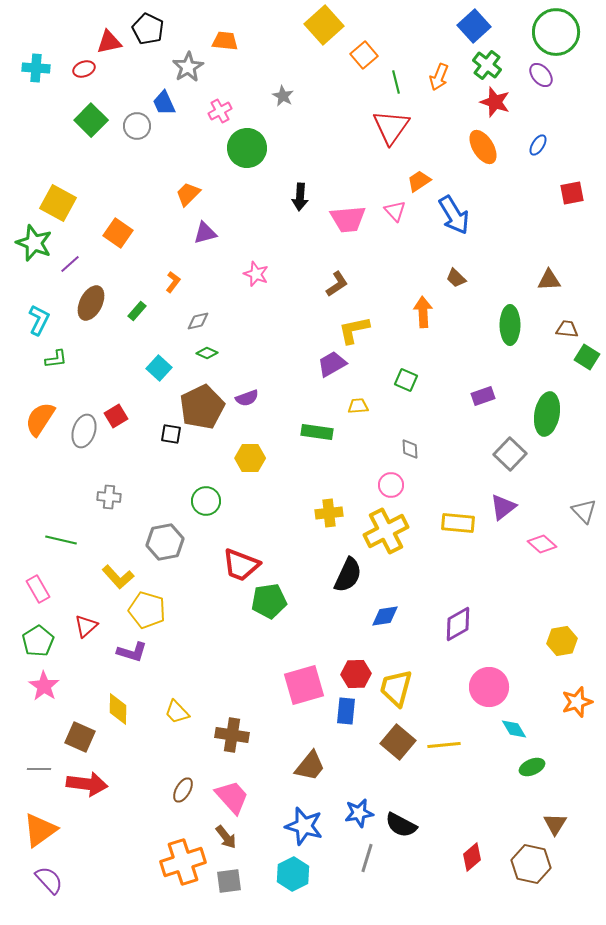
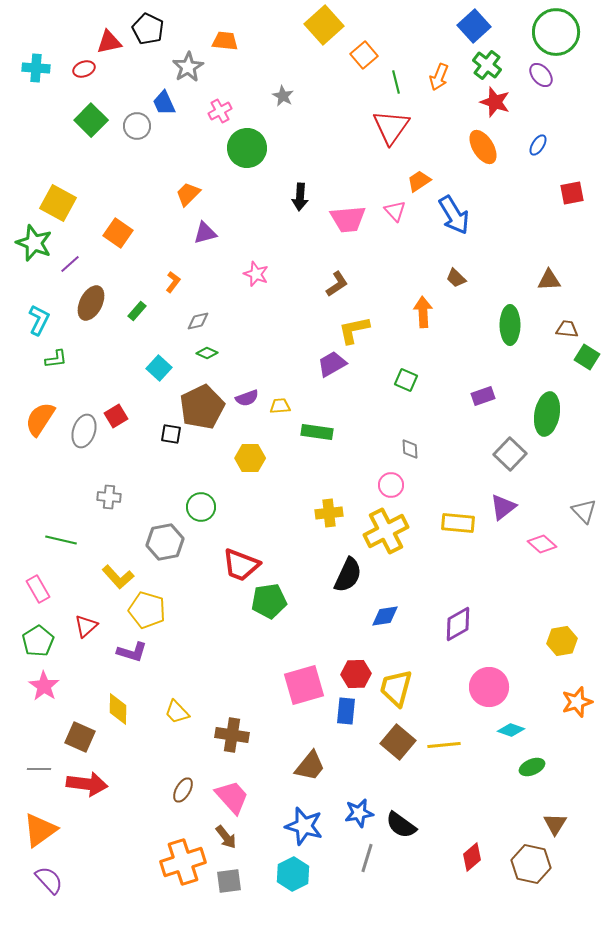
yellow trapezoid at (358, 406): moved 78 px left
green circle at (206, 501): moved 5 px left, 6 px down
cyan diamond at (514, 729): moved 3 px left, 1 px down; rotated 40 degrees counterclockwise
black semicircle at (401, 825): rotated 8 degrees clockwise
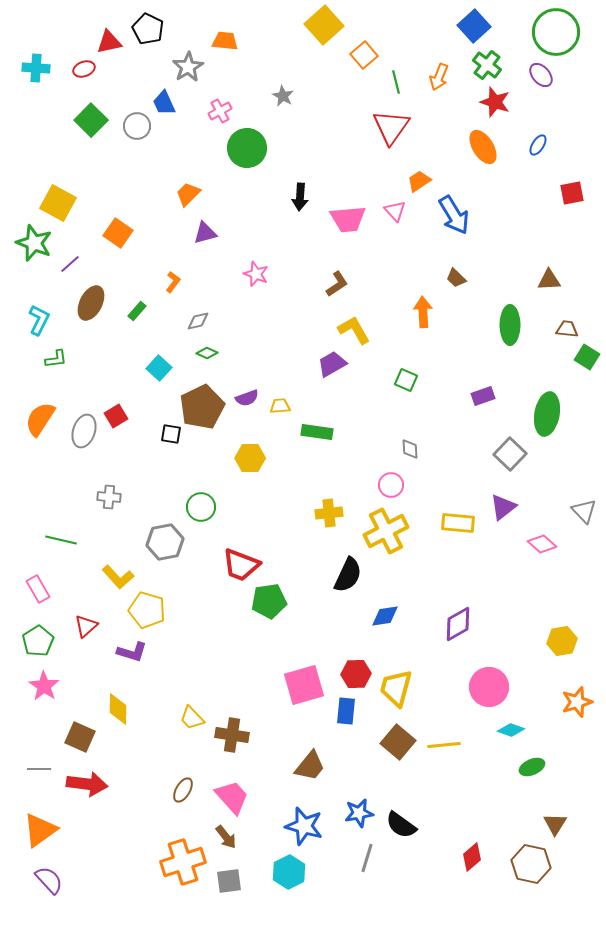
yellow L-shape at (354, 330): rotated 72 degrees clockwise
yellow trapezoid at (177, 712): moved 15 px right, 6 px down
cyan hexagon at (293, 874): moved 4 px left, 2 px up
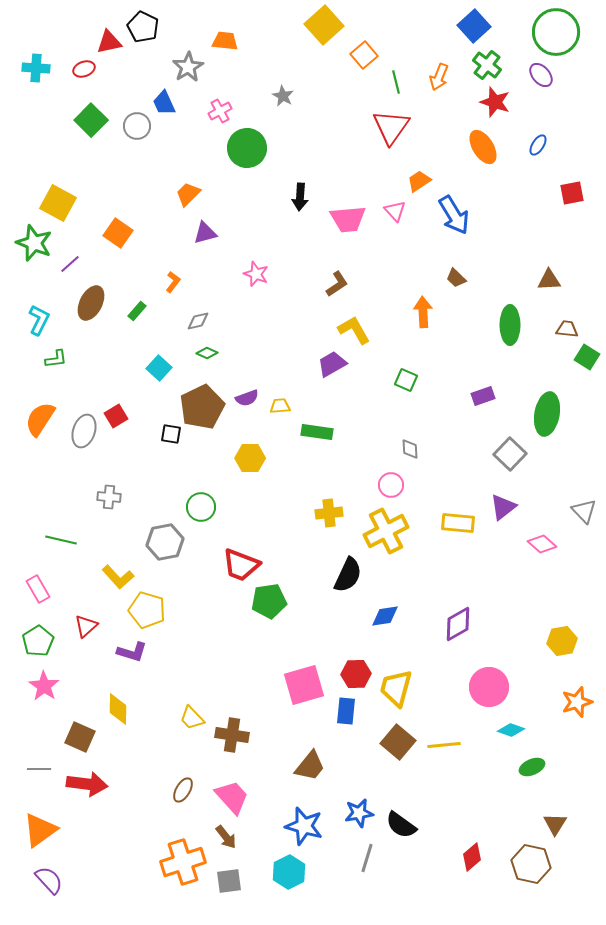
black pentagon at (148, 29): moved 5 px left, 2 px up
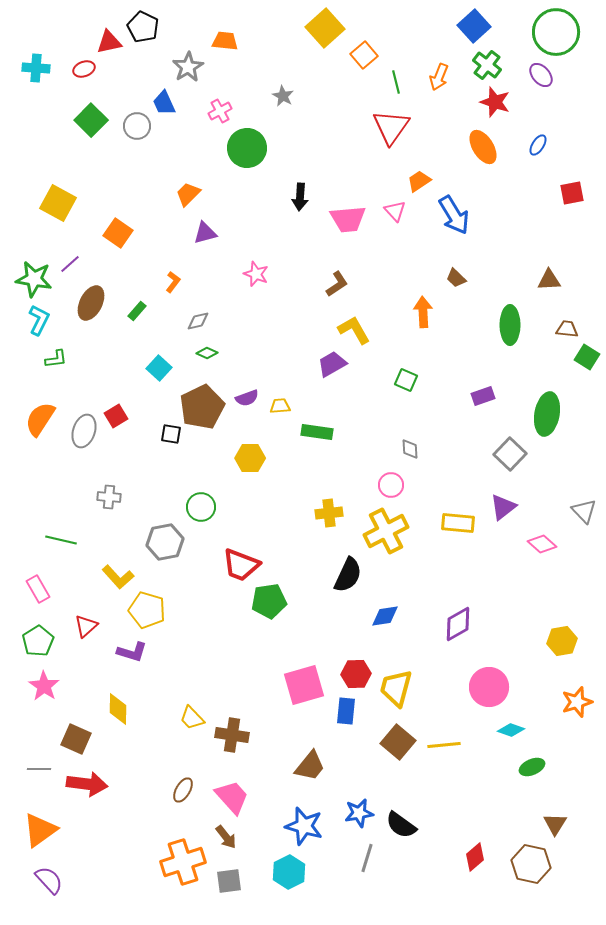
yellow square at (324, 25): moved 1 px right, 3 px down
green star at (34, 243): moved 36 px down; rotated 12 degrees counterclockwise
brown square at (80, 737): moved 4 px left, 2 px down
red diamond at (472, 857): moved 3 px right
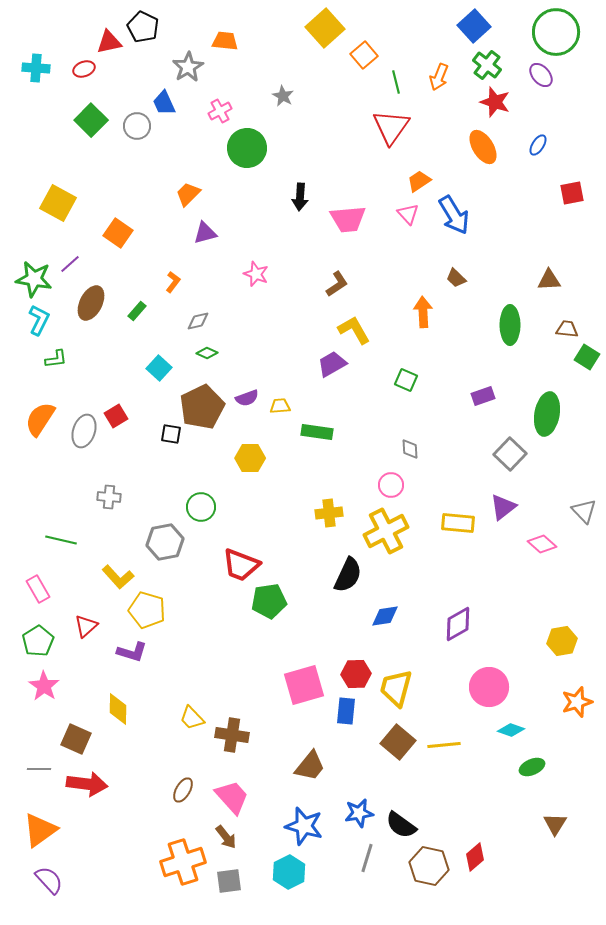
pink triangle at (395, 211): moved 13 px right, 3 px down
brown hexagon at (531, 864): moved 102 px left, 2 px down
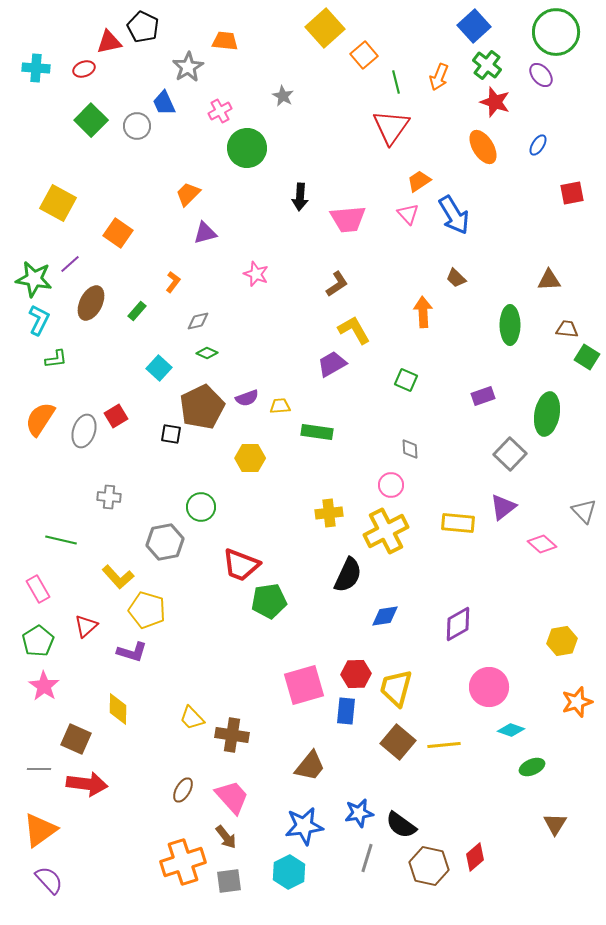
blue star at (304, 826): rotated 24 degrees counterclockwise
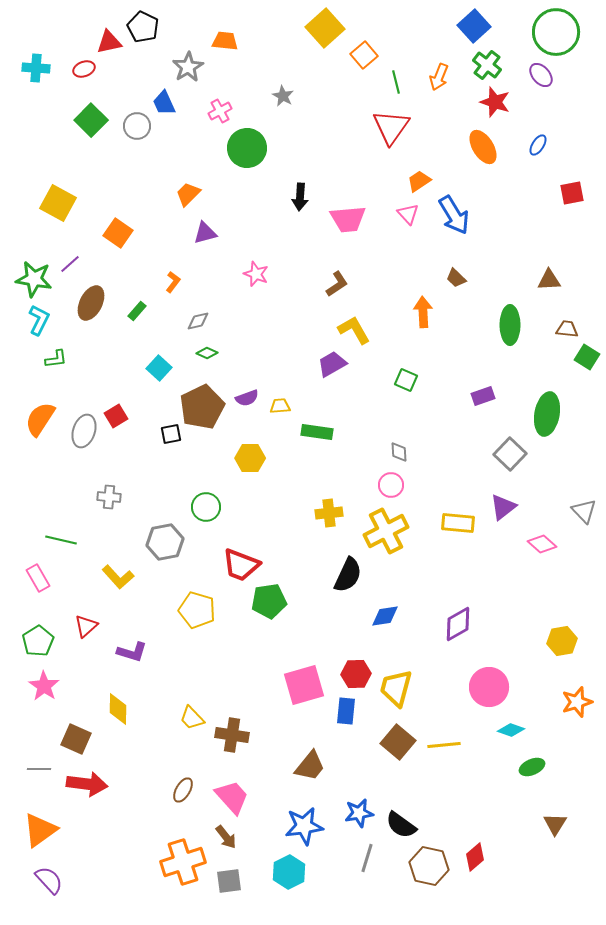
black square at (171, 434): rotated 20 degrees counterclockwise
gray diamond at (410, 449): moved 11 px left, 3 px down
green circle at (201, 507): moved 5 px right
pink rectangle at (38, 589): moved 11 px up
yellow pentagon at (147, 610): moved 50 px right
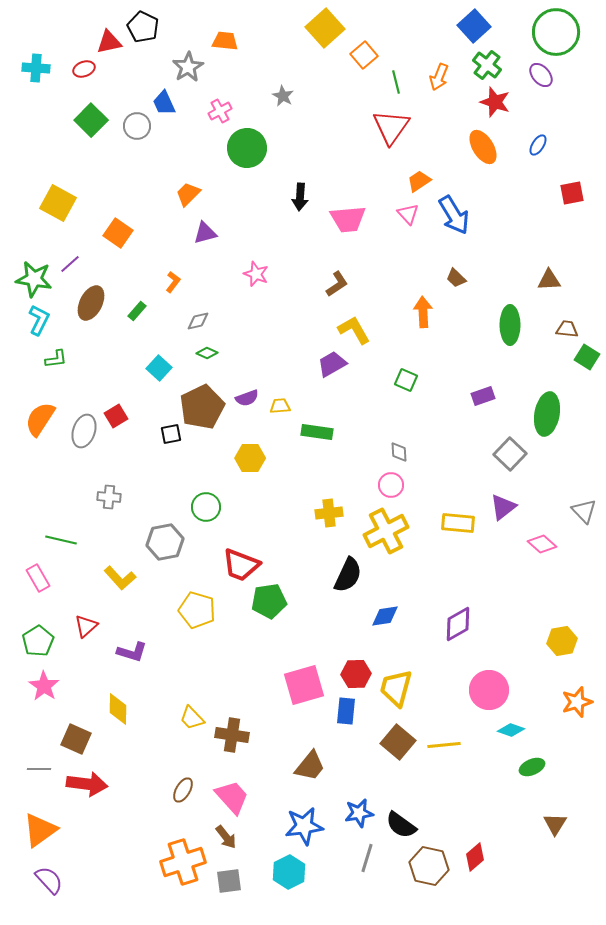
yellow L-shape at (118, 577): moved 2 px right, 1 px down
pink circle at (489, 687): moved 3 px down
